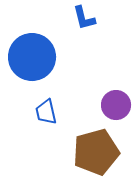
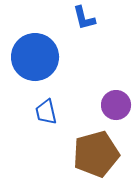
blue circle: moved 3 px right
brown pentagon: moved 2 px down
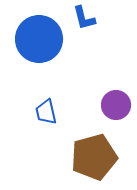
blue circle: moved 4 px right, 18 px up
brown pentagon: moved 2 px left, 3 px down
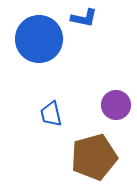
blue L-shape: rotated 64 degrees counterclockwise
blue trapezoid: moved 5 px right, 2 px down
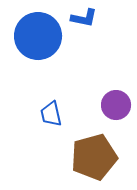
blue circle: moved 1 px left, 3 px up
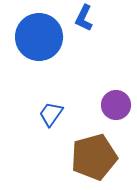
blue L-shape: rotated 104 degrees clockwise
blue circle: moved 1 px right, 1 px down
blue trapezoid: rotated 48 degrees clockwise
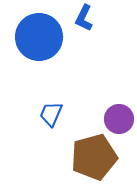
purple circle: moved 3 px right, 14 px down
blue trapezoid: rotated 12 degrees counterclockwise
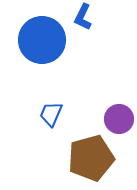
blue L-shape: moved 1 px left, 1 px up
blue circle: moved 3 px right, 3 px down
brown pentagon: moved 3 px left, 1 px down
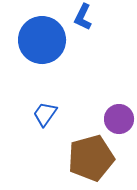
blue trapezoid: moved 6 px left; rotated 12 degrees clockwise
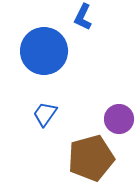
blue circle: moved 2 px right, 11 px down
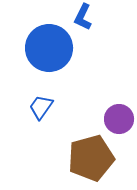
blue circle: moved 5 px right, 3 px up
blue trapezoid: moved 4 px left, 7 px up
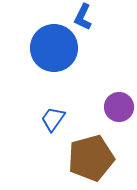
blue circle: moved 5 px right
blue trapezoid: moved 12 px right, 12 px down
purple circle: moved 12 px up
